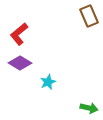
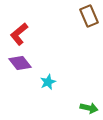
purple diamond: rotated 20 degrees clockwise
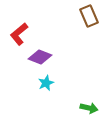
purple diamond: moved 20 px right, 6 px up; rotated 30 degrees counterclockwise
cyan star: moved 2 px left, 1 px down
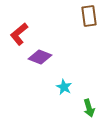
brown rectangle: rotated 15 degrees clockwise
cyan star: moved 18 px right, 4 px down; rotated 21 degrees counterclockwise
green arrow: rotated 60 degrees clockwise
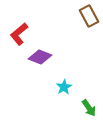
brown rectangle: rotated 20 degrees counterclockwise
cyan star: rotated 14 degrees clockwise
green arrow: rotated 18 degrees counterclockwise
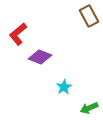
red L-shape: moved 1 px left
green arrow: rotated 102 degrees clockwise
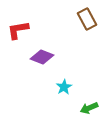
brown rectangle: moved 2 px left, 3 px down
red L-shape: moved 4 px up; rotated 30 degrees clockwise
purple diamond: moved 2 px right
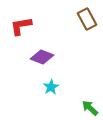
red L-shape: moved 3 px right, 4 px up
cyan star: moved 13 px left
green arrow: moved 1 px right; rotated 66 degrees clockwise
